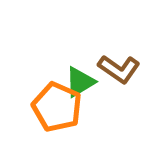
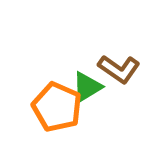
green triangle: moved 7 px right, 5 px down
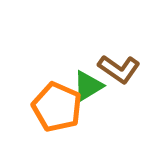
green triangle: moved 1 px right, 1 px up
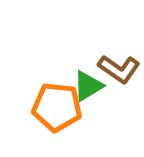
orange pentagon: rotated 18 degrees counterclockwise
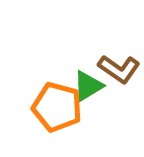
orange pentagon: rotated 9 degrees clockwise
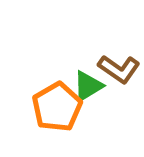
orange pentagon: rotated 27 degrees clockwise
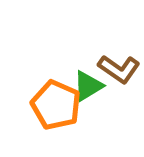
orange pentagon: moved 1 px left, 2 px up; rotated 18 degrees counterclockwise
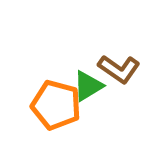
orange pentagon: rotated 9 degrees counterclockwise
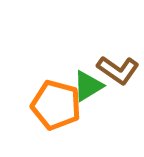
brown L-shape: moved 1 px left, 1 px down
